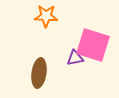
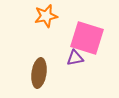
orange star: rotated 15 degrees counterclockwise
pink square: moved 6 px left, 7 px up
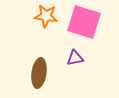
orange star: rotated 20 degrees clockwise
pink square: moved 3 px left, 16 px up
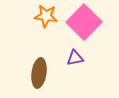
pink square: rotated 28 degrees clockwise
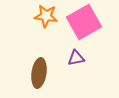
pink square: rotated 16 degrees clockwise
purple triangle: moved 1 px right
